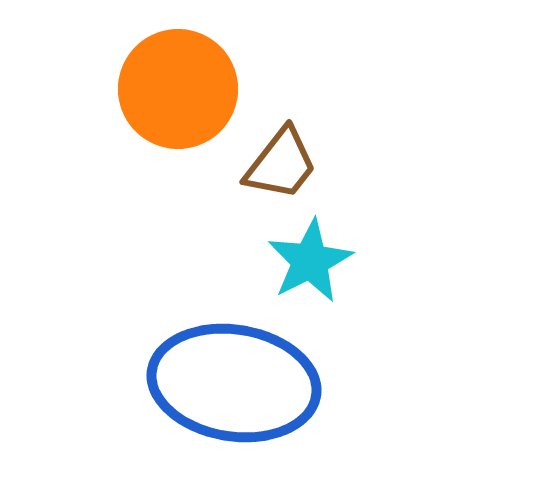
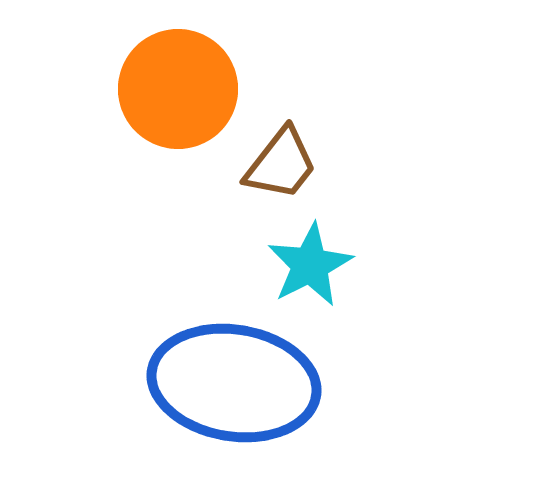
cyan star: moved 4 px down
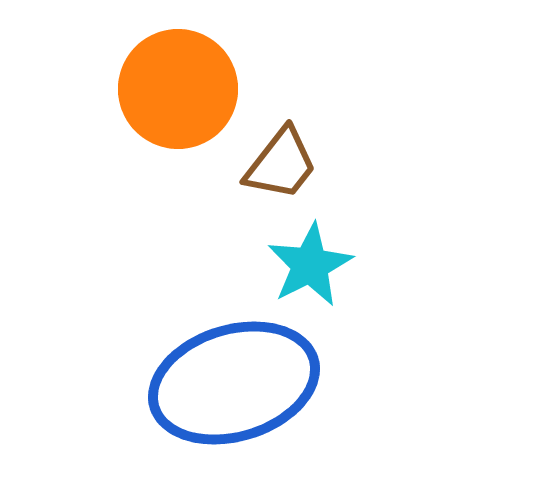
blue ellipse: rotated 26 degrees counterclockwise
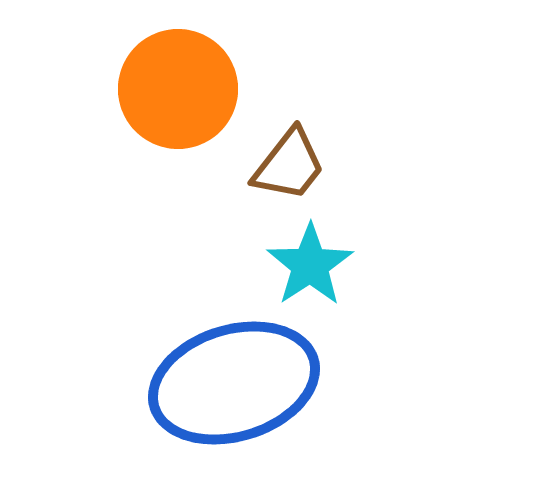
brown trapezoid: moved 8 px right, 1 px down
cyan star: rotated 6 degrees counterclockwise
